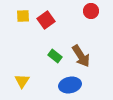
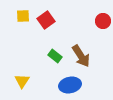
red circle: moved 12 px right, 10 px down
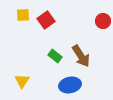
yellow square: moved 1 px up
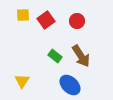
red circle: moved 26 px left
blue ellipse: rotated 55 degrees clockwise
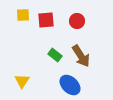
red square: rotated 30 degrees clockwise
green rectangle: moved 1 px up
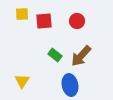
yellow square: moved 1 px left, 1 px up
red square: moved 2 px left, 1 px down
brown arrow: rotated 75 degrees clockwise
blue ellipse: rotated 35 degrees clockwise
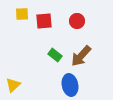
yellow triangle: moved 9 px left, 4 px down; rotated 14 degrees clockwise
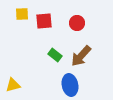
red circle: moved 2 px down
yellow triangle: rotated 28 degrees clockwise
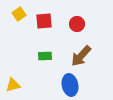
yellow square: moved 3 px left; rotated 32 degrees counterclockwise
red circle: moved 1 px down
green rectangle: moved 10 px left, 1 px down; rotated 40 degrees counterclockwise
